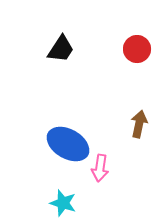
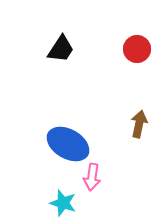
pink arrow: moved 8 px left, 9 px down
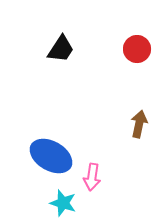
blue ellipse: moved 17 px left, 12 px down
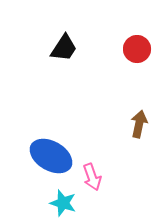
black trapezoid: moved 3 px right, 1 px up
pink arrow: rotated 28 degrees counterclockwise
